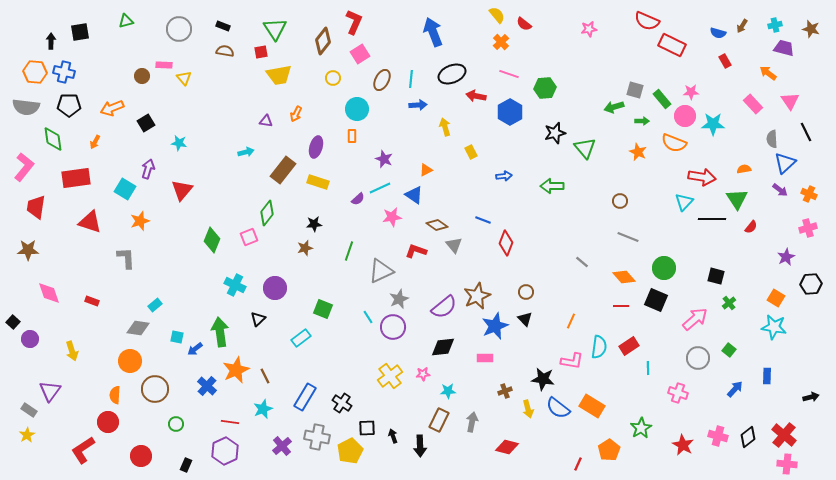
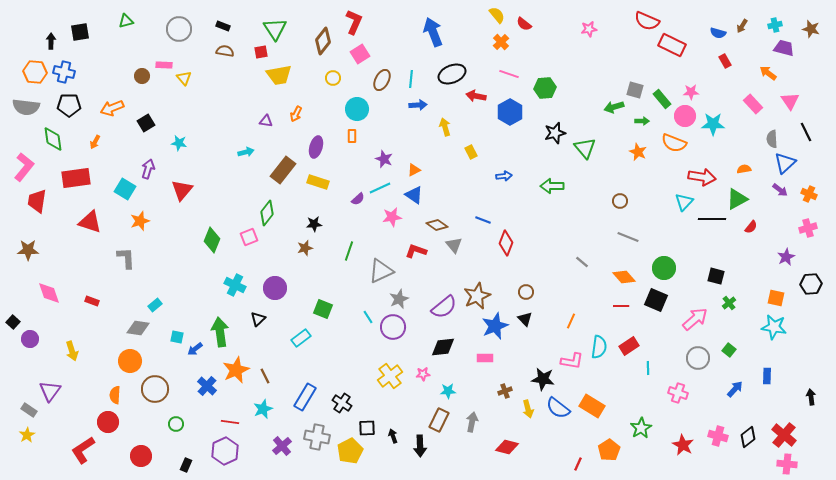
orange triangle at (426, 170): moved 12 px left
green triangle at (737, 199): rotated 35 degrees clockwise
red trapezoid at (36, 207): moved 1 px right, 6 px up
orange square at (776, 298): rotated 18 degrees counterclockwise
black arrow at (811, 397): rotated 84 degrees counterclockwise
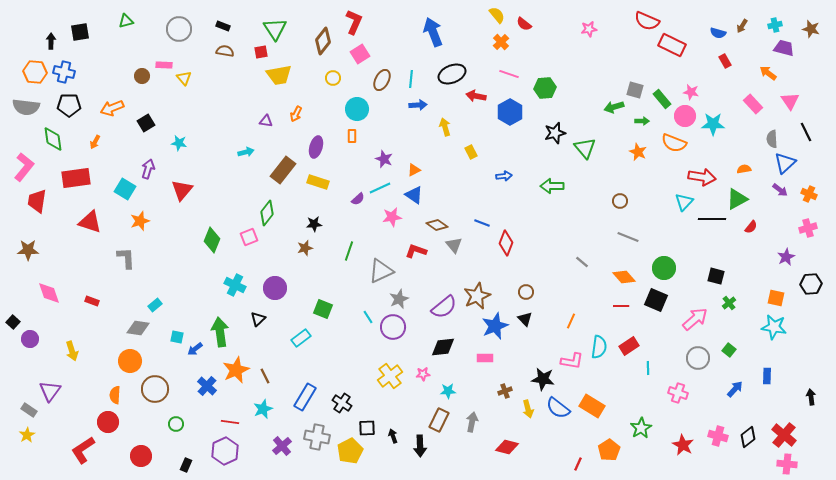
pink star at (691, 92): rotated 14 degrees clockwise
blue line at (483, 220): moved 1 px left, 3 px down
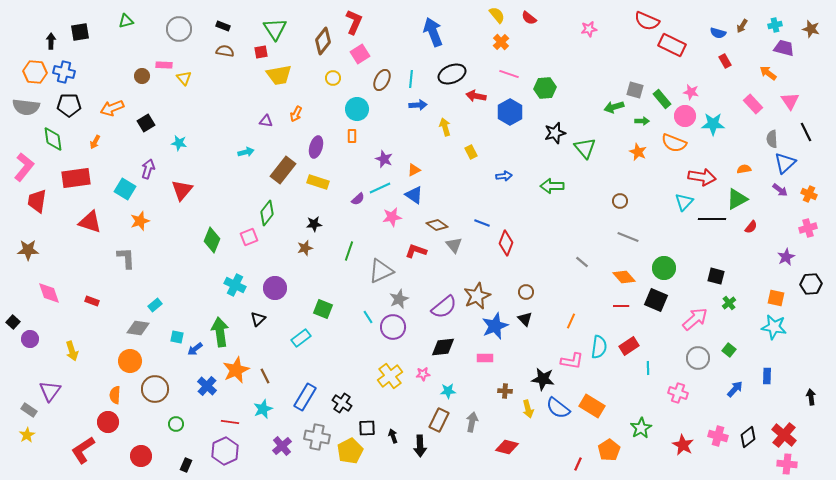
red semicircle at (524, 24): moved 5 px right, 6 px up
brown cross at (505, 391): rotated 24 degrees clockwise
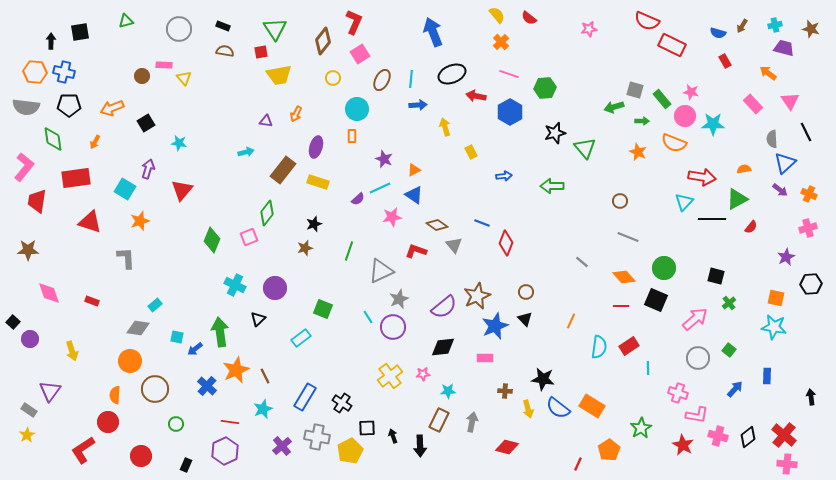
black star at (314, 224): rotated 14 degrees counterclockwise
pink L-shape at (572, 361): moved 125 px right, 54 px down
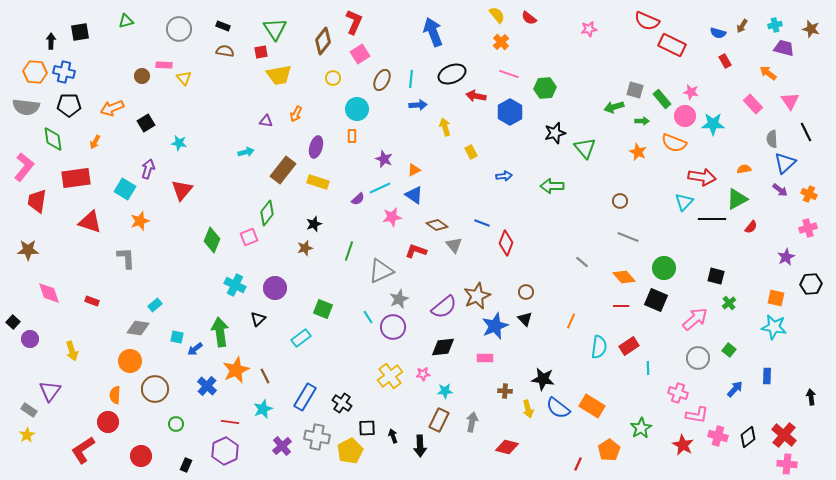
cyan star at (448, 391): moved 3 px left
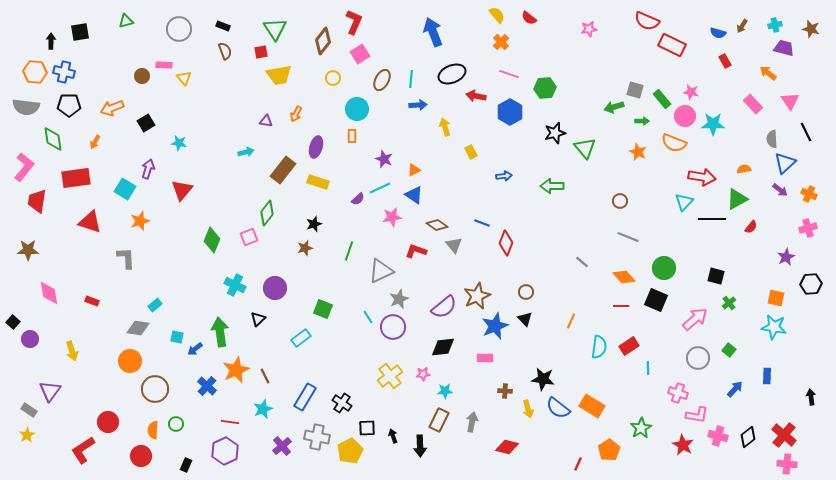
brown semicircle at (225, 51): rotated 60 degrees clockwise
pink diamond at (49, 293): rotated 10 degrees clockwise
orange semicircle at (115, 395): moved 38 px right, 35 px down
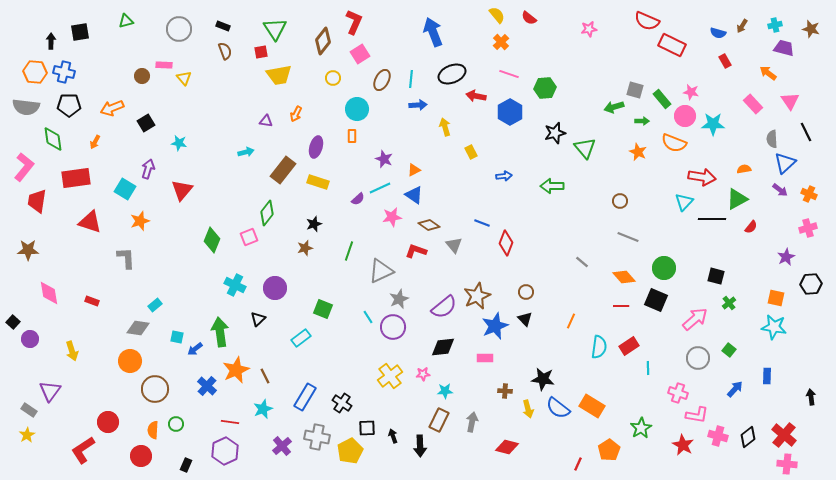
brown diamond at (437, 225): moved 8 px left
